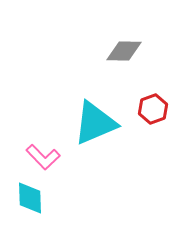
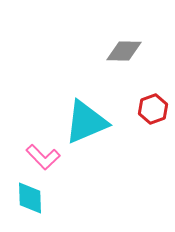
cyan triangle: moved 9 px left, 1 px up
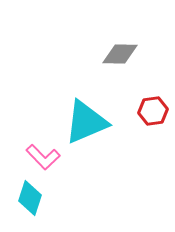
gray diamond: moved 4 px left, 3 px down
red hexagon: moved 2 px down; rotated 12 degrees clockwise
cyan diamond: rotated 20 degrees clockwise
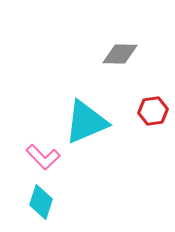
cyan diamond: moved 11 px right, 4 px down
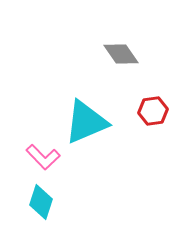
gray diamond: moved 1 px right; rotated 54 degrees clockwise
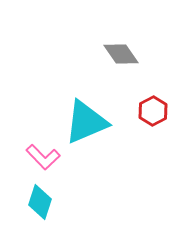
red hexagon: rotated 20 degrees counterclockwise
cyan diamond: moved 1 px left
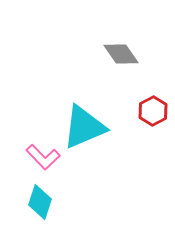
cyan triangle: moved 2 px left, 5 px down
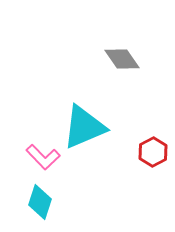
gray diamond: moved 1 px right, 5 px down
red hexagon: moved 41 px down
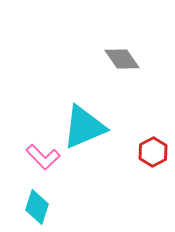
cyan diamond: moved 3 px left, 5 px down
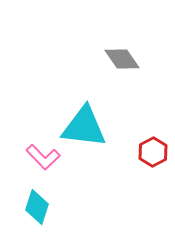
cyan triangle: rotated 30 degrees clockwise
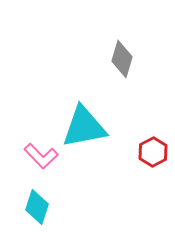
gray diamond: rotated 51 degrees clockwise
cyan triangle: rotated 18 degrees counterclockwise
pink L-shape: moved 2 px left, 1 px up
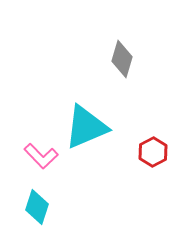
cyan triangle: moved 2 px right; rotated 12 degrees counterclockwise
